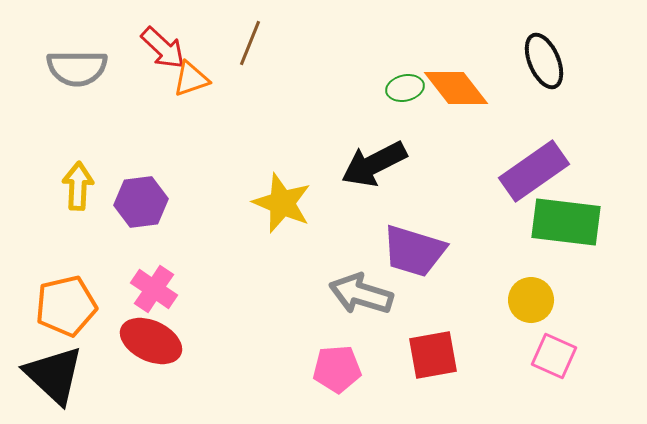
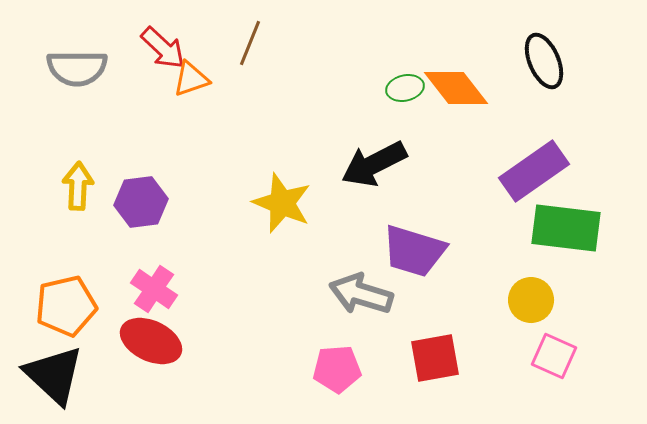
green rectangle: moved 6 px down
red square: moved 2 px right, 3 px down
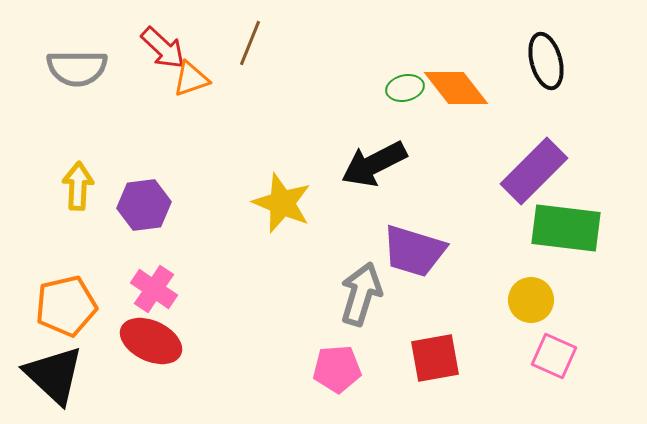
black ellipse: moved 2 px right; rotated 8 degrees clockwise
purple rectangle: rotated 10 degrees counterclockwise
purple hexagon: moved 3 px right, 3 px down
gray arrow: rotated 90 degrees clockwise
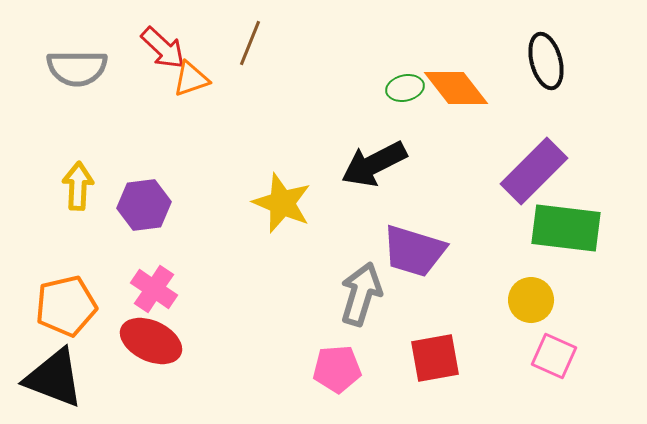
black triangle: moved 3 px down; rotated 22 degrees counterclockwise
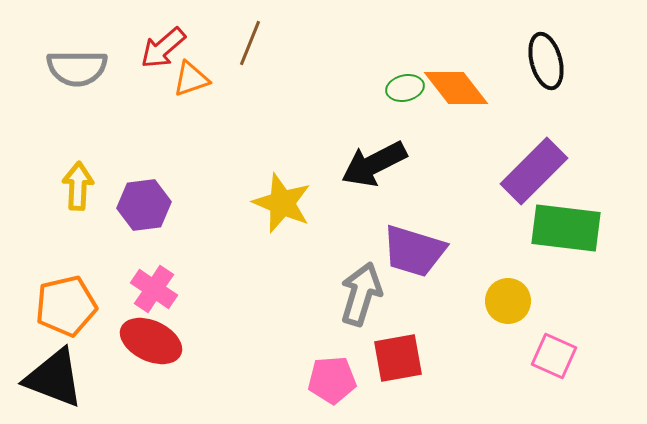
red arrow: rotated 96 degrees clockwise
yellow circle: moved 23 px left, 1 px down
red square: moved 37 px left
pink pentagon: moved 5 px left, 11 px down
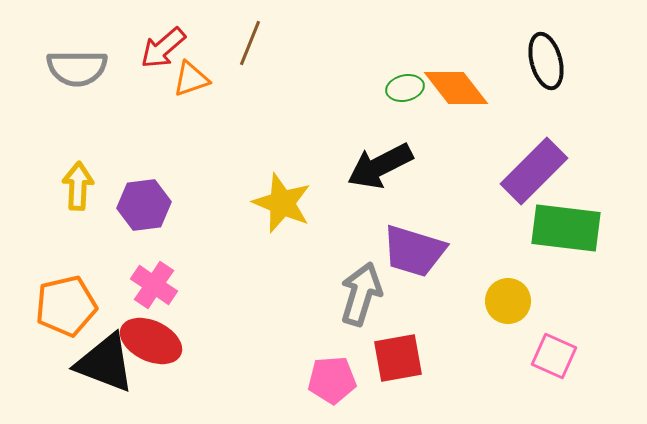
black arrow: moved 6 px right, 2 px down
pink cross: moved 4 px up
black triangle: moved 51 px right, 15 px up
